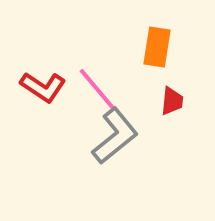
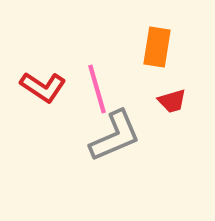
pink line: rotated 24 degrees clockwise
red trapezoid: rotated 68 degrees clockwise
gray L-shape: rotated 16 degrees clockwise
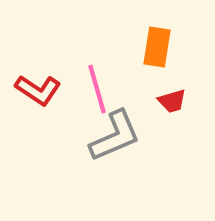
red L-shape: moved 5 px left, 3 px down
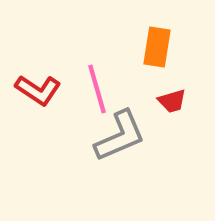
gray L-shape: moved 5 px right
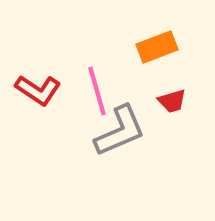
orange rectangle: rotated 60 degrees clockwise
pink line: moved 2 px down
gray L-shape: moved 5 px up
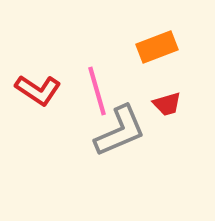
red trapezoid: moved 5 px left, 3 px down
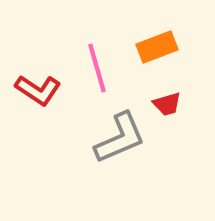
pink line: moved 23 px up
gray L-shape: moved 7 px down
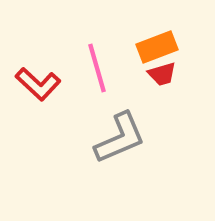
red L-shape: moved 6 px up; rotated 9 degrees clockwise
red trapezoid: moved 5 px left, 30 px up
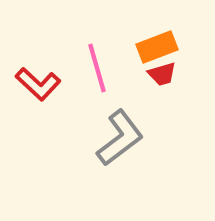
gray L-shape: rotated 14 degrees counterclockwise
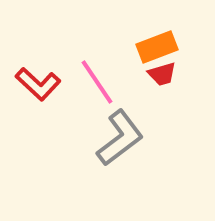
pink line: moved 14 px down; rotated 18 degrees counterclockwise
